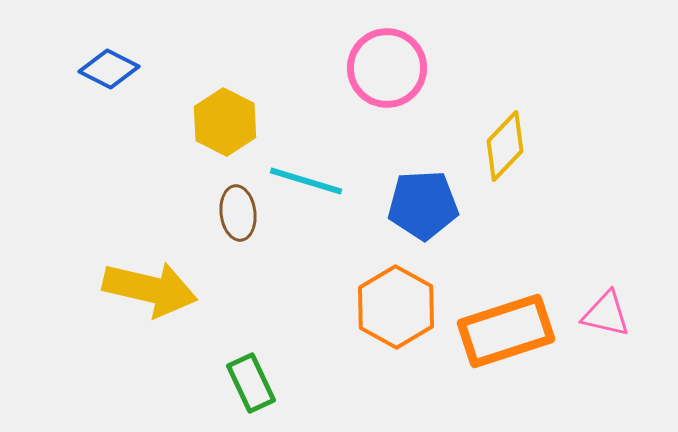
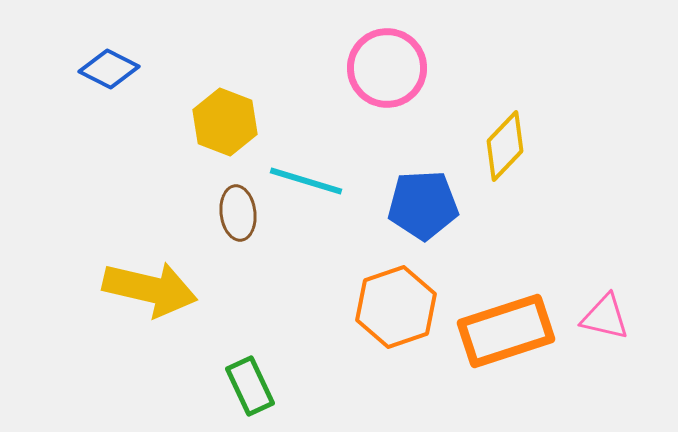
yellow hexagon: rotated 6 degrees counterclockwise
orange hexagon: rotated 12 degrees clockwise
pink triangle: moved 1 px left, 3 px down
green rectangle: moved 1 px left, 3 px down
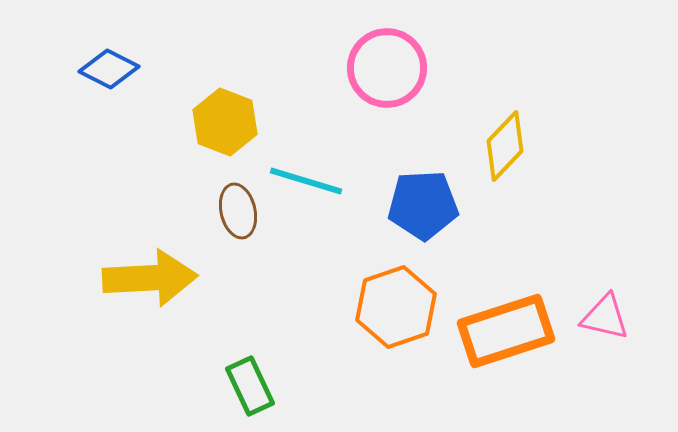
brown ellipse: moved 2 px up; rotated 6 degrees counterclockwise
yellow arrow: moved 11 px up; rotated 16 degrees counterclockwise
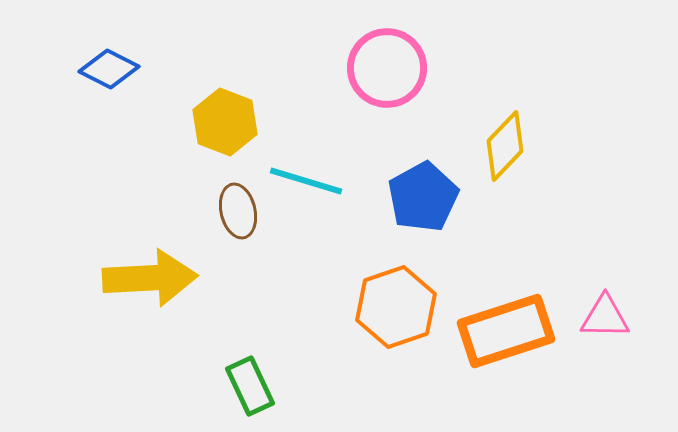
blue pentagon: moved 8 px up; rotated 26 degrees counterclockwise
pink triangle: rotated 12 degrees counterclockwise
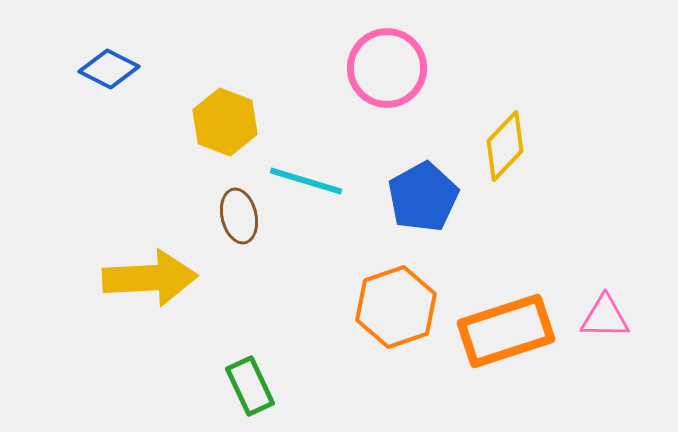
brown ellipse: moved 1 px right, 5 px down
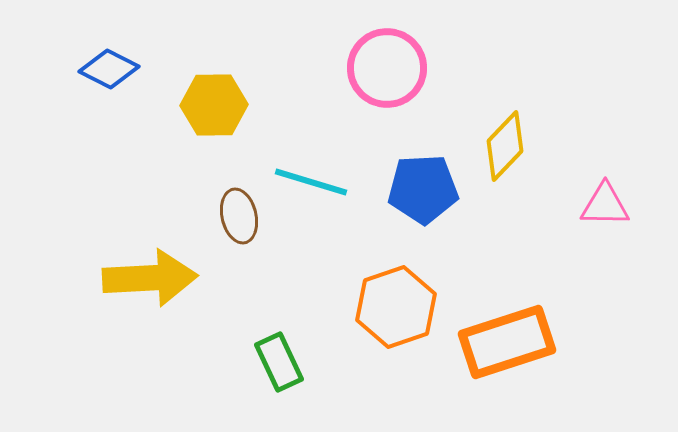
yellow hexagon: moved 11 px left, 17 px up; rotated 22 degrees counterclockwise
cyan line: moved 5 px right, 1 px down
blue pentagon: moved 8 px up; rotated 26 degrees clockwise
pink triangle: moved 112 px up
orange rectangle: moved 1 px right, 11 px down
green rectangle: moved 29 px right, 24 px up
